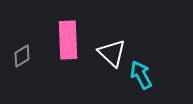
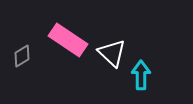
pink rectangle: rotated 54 degrees counterclockwise
cyan arrow: rotated 28 degrees clockwise
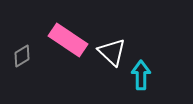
white triangle: moved 1 px up
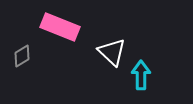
pink rectangle: moved 8 px left, 13 px up; rotated 12 degrees counterclockwise
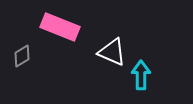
white triangle: rotated 20 degrees counterclockwise
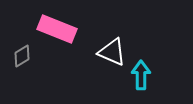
pink rectangle: moved 3 px left, 2 px down
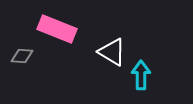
white triangle: rotated 8 degrees clockwise
gray diamond: rotated 35 degrees clockwise
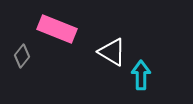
gray diamond: rotated 55 degrees counterclockwise
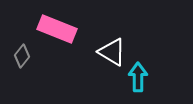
cyan arrow: moved 3 px left, 2 px down
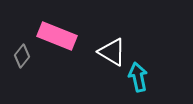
pink rectangle: moved 7 px down
cyan arrow: rotated 12 degrees counterclockwise
